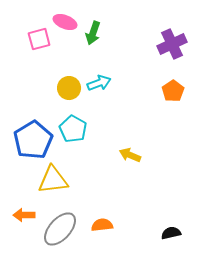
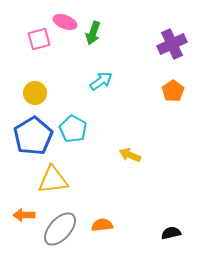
cyan arrow: moved 2 px right, 2 px up; rotated 15 degrees counterclockwise
yellow circle: moved 34 px left, 5 px down
blue pentagon: moved 4 px up
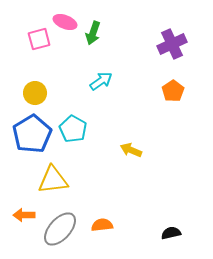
blue pentagon: moved 1 px left, 2 px up
yellow arrow: moved 1 px right, 5 px up
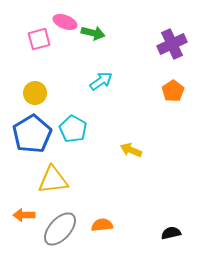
green arrow: rotated 95 degrees counterclockwise
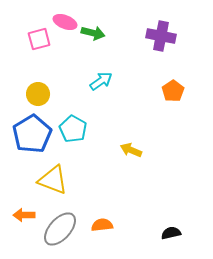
purple cross: moved 11 px left, 8 px up; rotated 36 degrees clockwise
yellow circle: moved 3 px right, 1 px down
yellow triangle: rotated 28 degrees clockwise
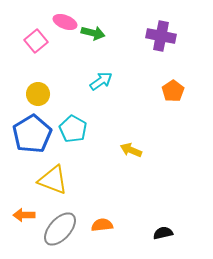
pink square: moved 3 px left, 2 px down; rotated 25 degrees counterclockwise
black semicircle: moved 8 px left
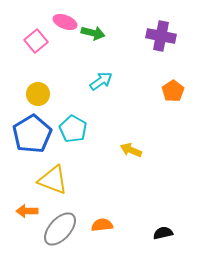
orange arrow: moved 3 px right, 4 px up
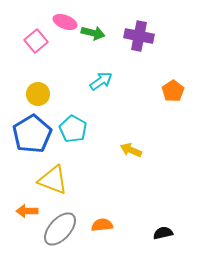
purple cross: moved 22 px left
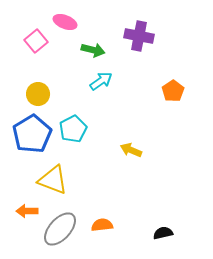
green arrow: moved 17 px down
cyan pentagon: rotated 16 degrees clockwise
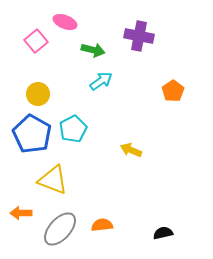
blue pentagon: rotated 12 degrees counterclockwise
orange arrow: moved 6 px left, 2 px down
